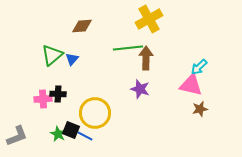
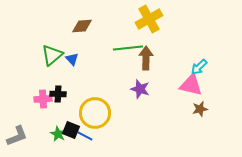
blue triangle: rotated 24 degrees counterclockwise
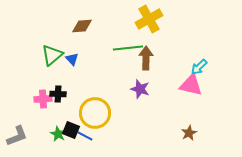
brown star: moved 11 px left, 24 px down; rotated 14 degrees counterclockwise
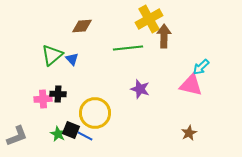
brown arrow: moved 18 px right, 22 px up
cyan arrow: moved 2 px right
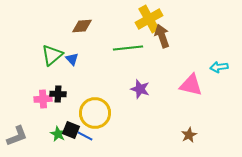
brown arrow: moved 2 px left; rotated 20 degrees counterclockwise
cyan arrow: moved 18 px right; rotated 36 degrees clockwise
brown star: moved 2 px down
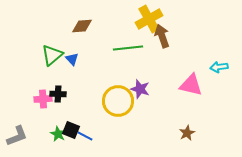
yellow circle: moved 23 px right, 12 px up
brown star: moved 2 px left, 2 px up
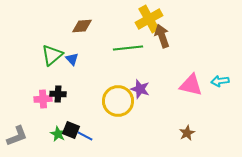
cyan arrow: moved 1 px right, 14 px down
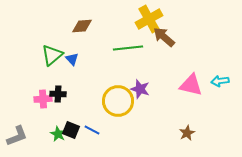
brown arrow: moved 2 px right, 1 px down; rotated 30 degrees counterclockwise
blue line: moved 7 px right, 6 px up
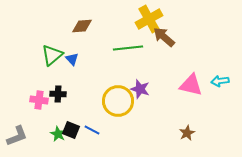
pink cross: moved 4 px left, 1 px down; rotated 12 degrees clockwise
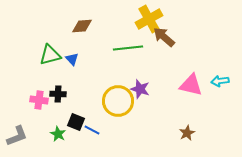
green triangle: moved 2 px left; rotated 25 degrees clockwise
black square: moved 5 px right, 8 px up
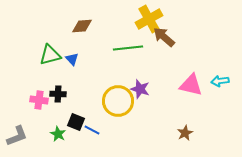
brown star: moved 2 px left
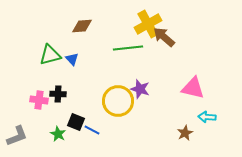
yellow cross: moved 1 px left, 5 px down
cyan arrow: moved 13 px left, 36 px down; rotated 12 degrees clockwise
pink triangle: moved 2 px right, 3 px down
